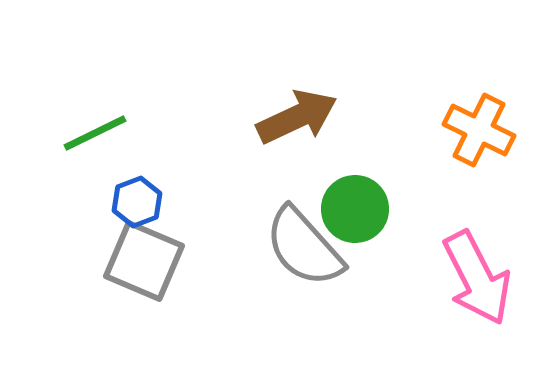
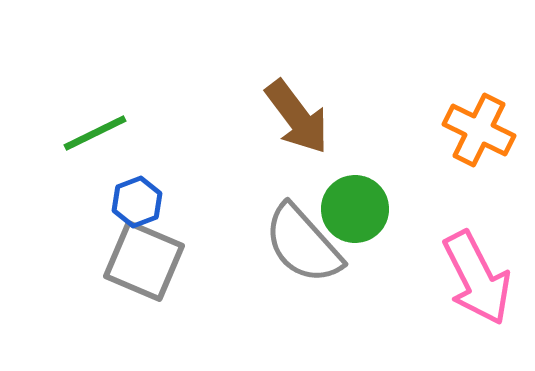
brown arrow: rotated 78 degrees clockwise
gray semicircle: moved 1 px left, 3 px up
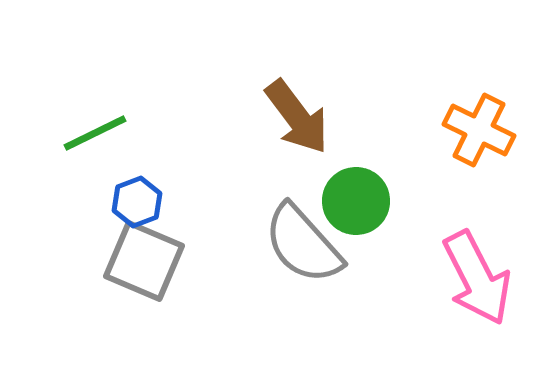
green circle: moved 1 px right, 8 px up
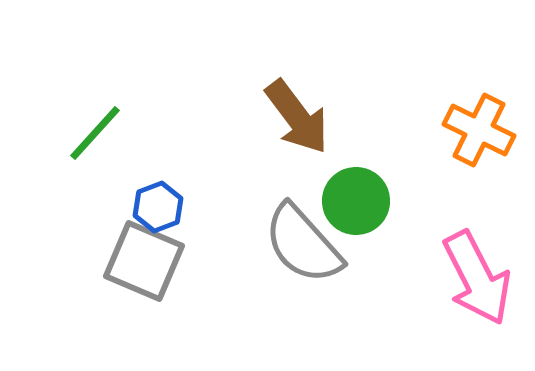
green line: rotated 22 degrees counterclockwise
blue hexagon: moved 21 px right, 5 px down
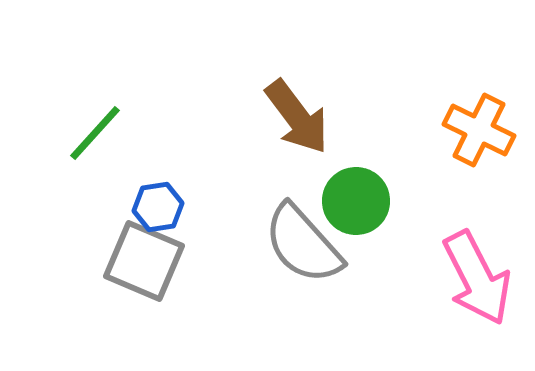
blue hexagon: rotated 12 degrees clockwise
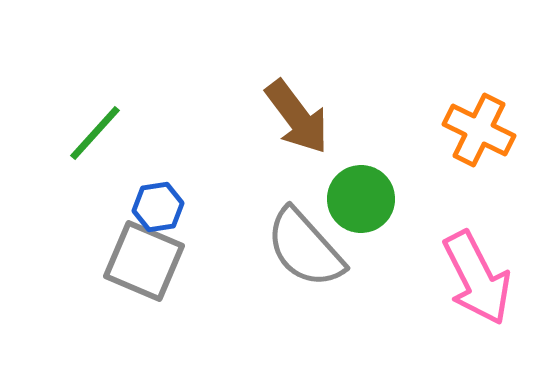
green circle: moved 5 px right, 2 px up
gray semicircle: moved 2 px right, 4 px down
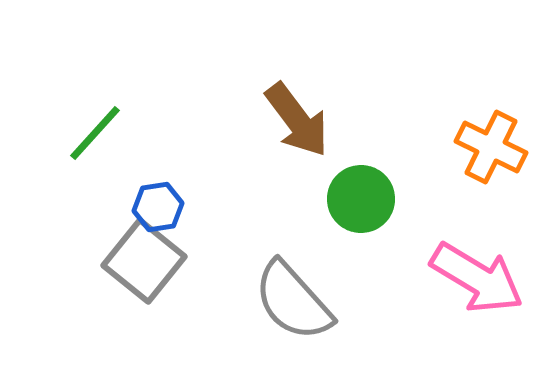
brown arrow: moved 3 px down
orange cross: moved 12 px right, 17 px down
gray semicircle: moved 12 px left, 53 px down
gray square: rotated 16 degrees clockwise
pink arrow: rotated 32 degrees counterclockwise
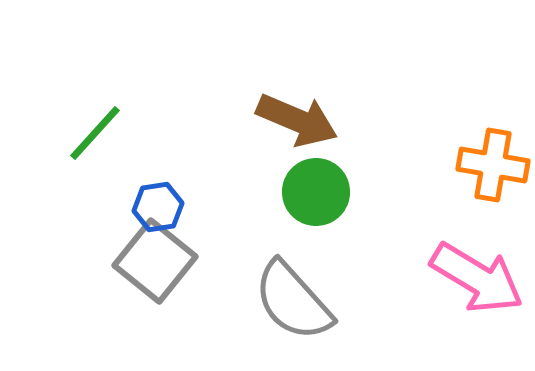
brown arrow: rotated 30 degrees counterclockwise
orange cross: moved 2 px right, 18 px down; rotated 16 degrees counterclockwise
green circle: moved 45 px left, 7 px up
gray square: moved 11 px right
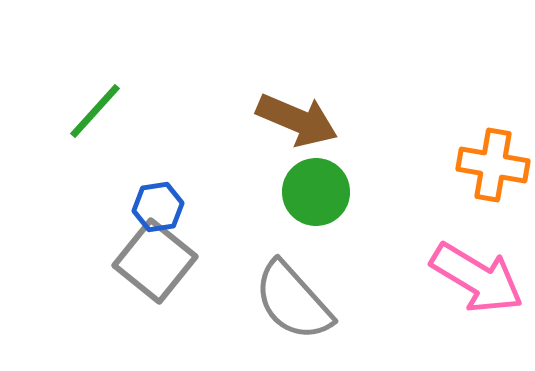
green line: moved 22 px up
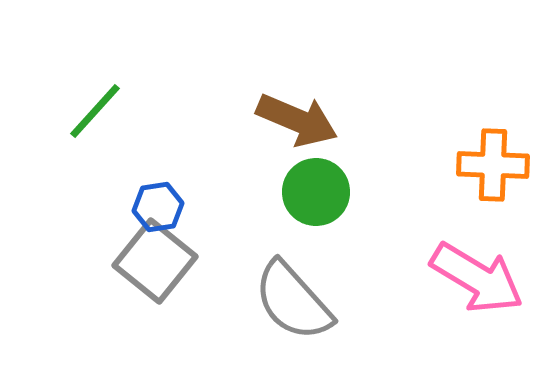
orange cross: rotated 8 degrees counterclockwise
